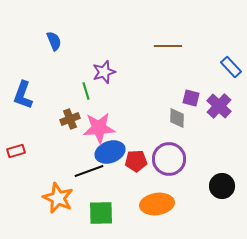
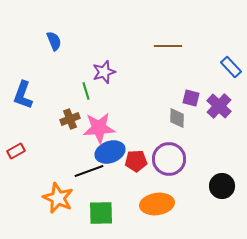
red rectangle: rotated 12 degrees counterclockwise
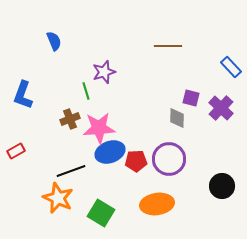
purple cross: moved 2 px right, 2 px down
black line: moved 18 px left
green square: rotated 32 degrees clockwise
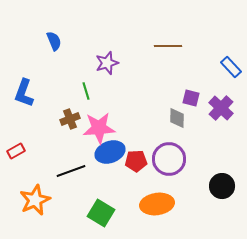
purple star: moved 3 px right, 9 px up
blue L-shape: moved 1 px right, 2 px up
orange star: moved 23 px left, 2 px down; rotated 24 degrees clockwise
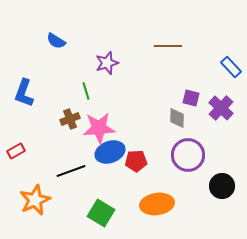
blue semicircle: moved 2 px right; rotated 144 degrees clockwise
purple circle: moved 19 px right, 4 px up
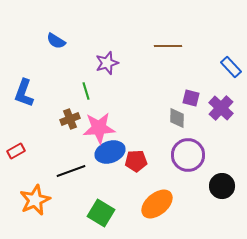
orange ellipse: rotated 32 degrees counterclockwise
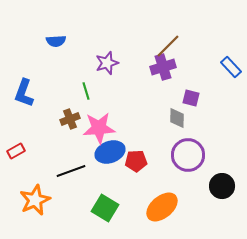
blue semicircle: rotated 36 degrees counterclockwise
brown line: rotated 44 degrees counterclockwise
purple cross: moved 58 px left, 41 px up; rotated 30 degrees clockwise
orange ellipse: moved 5 px right, 3 px down
green square: moved 4 px right, 5 px up
